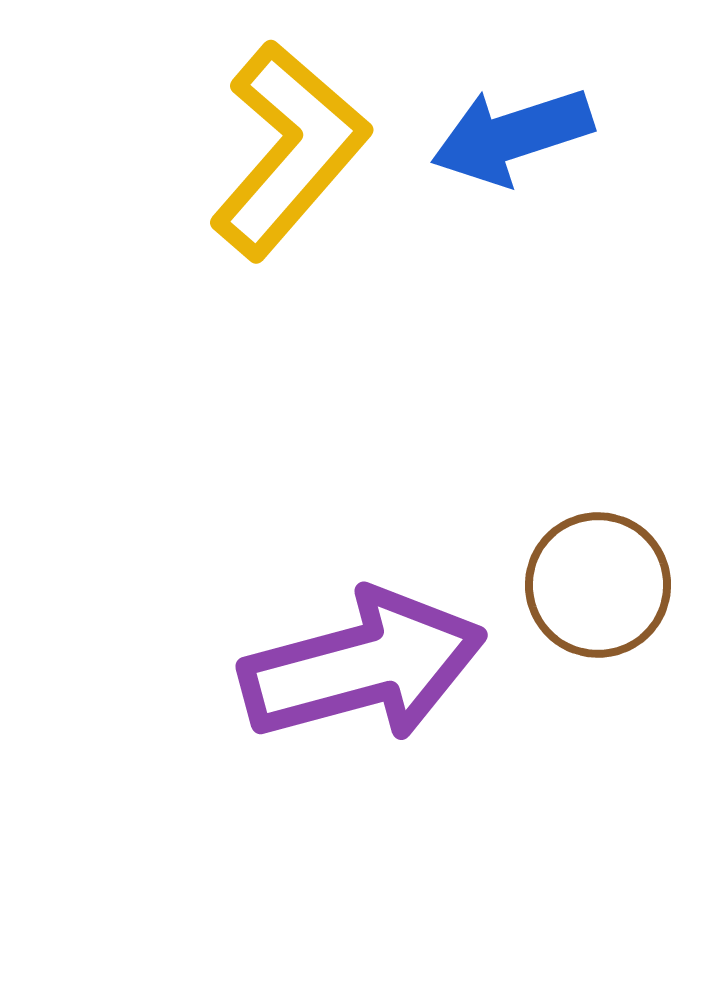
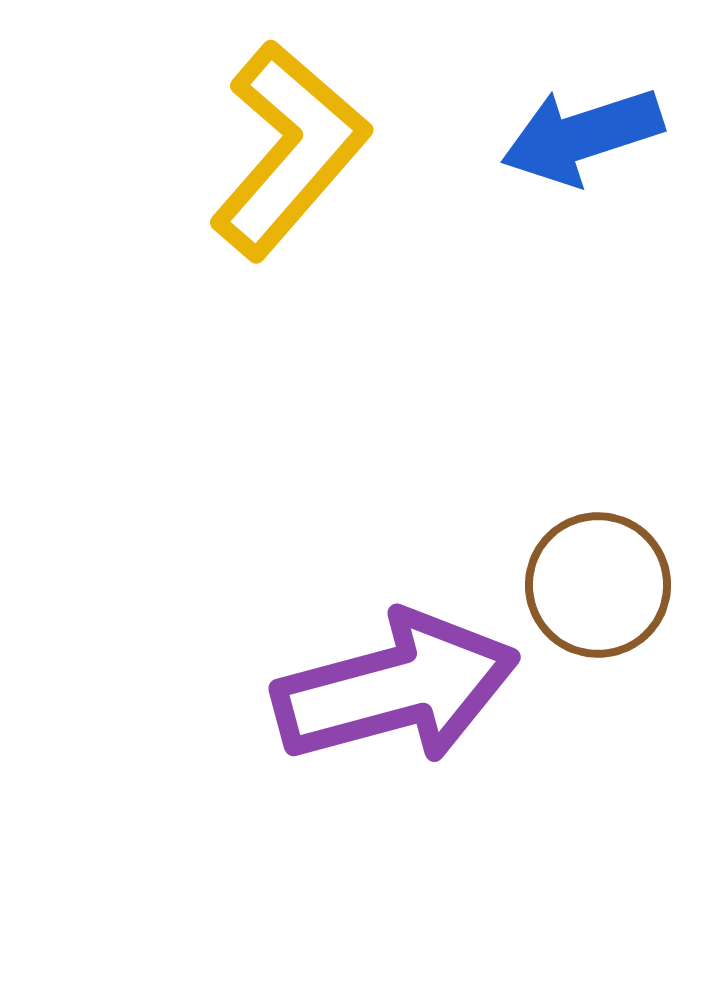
blue arrow: moved 70 px right
purple arrow: moved 33 px right, 22 px down
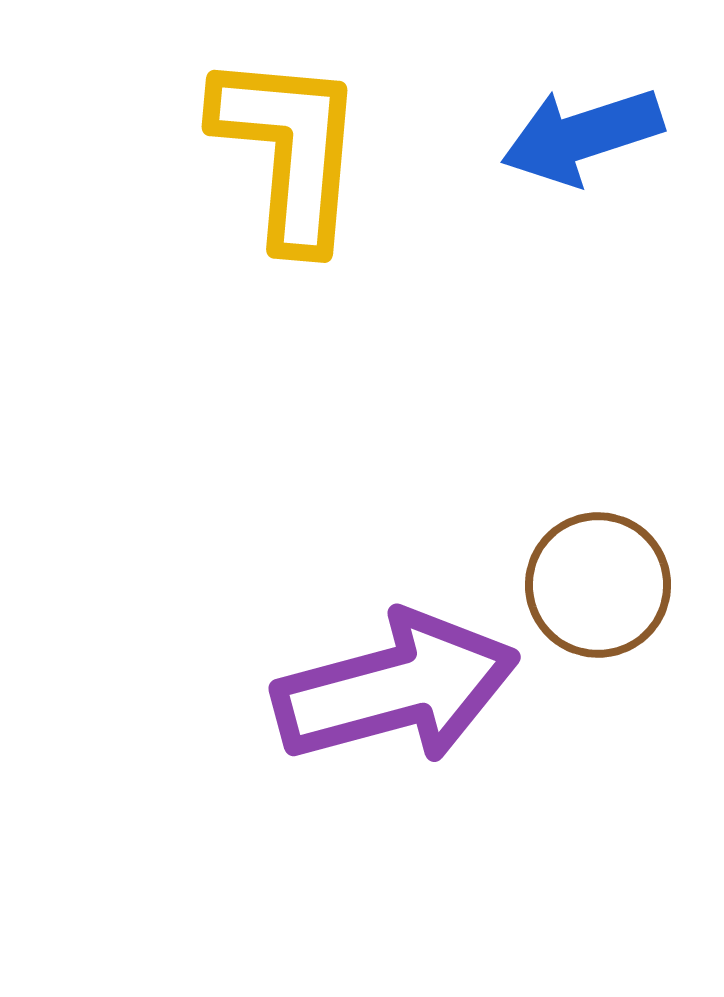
yellow L-shape: rotated 36 degrees counterclockwise
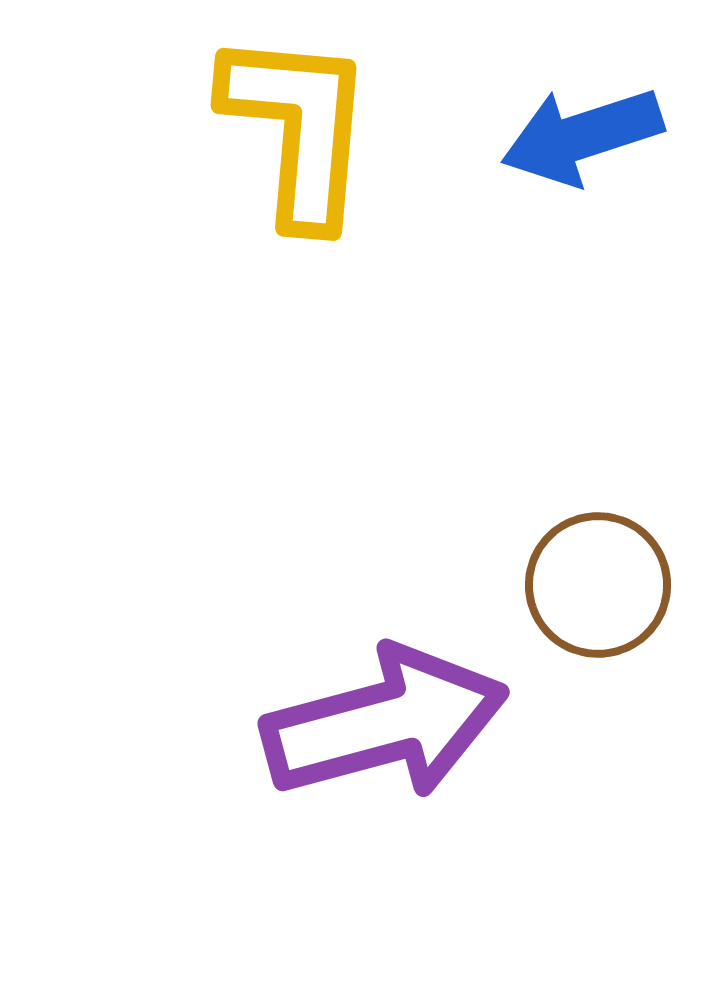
yellow L-shape: moved 9 px right, 22 px up
purple arrow: moved 11 px left, 35 px down
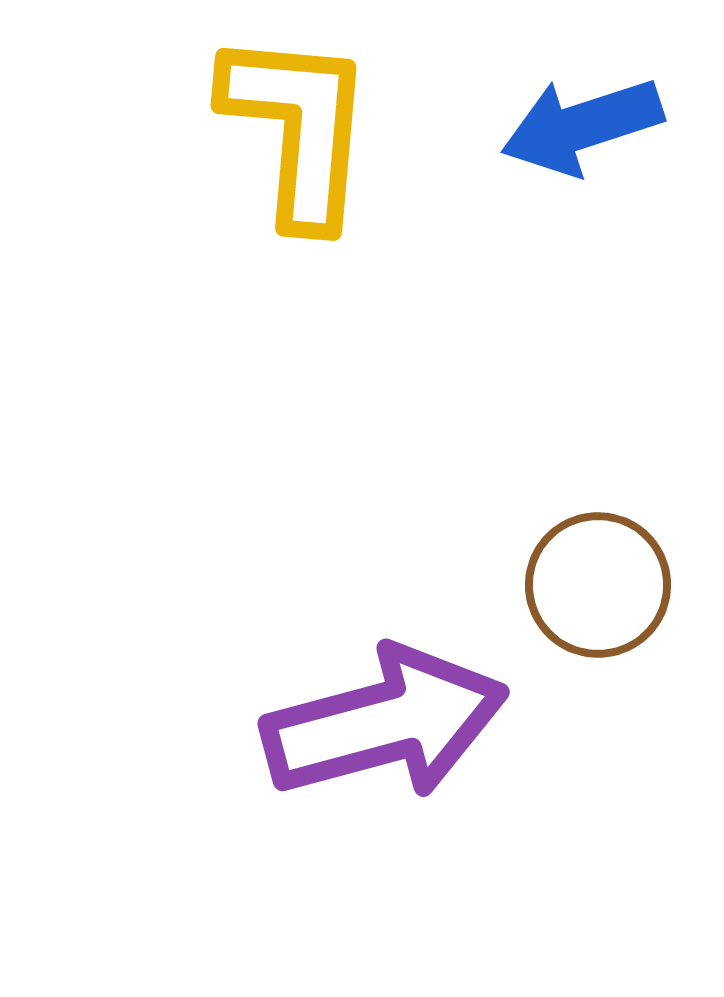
blue arrow: moved 10 px up
